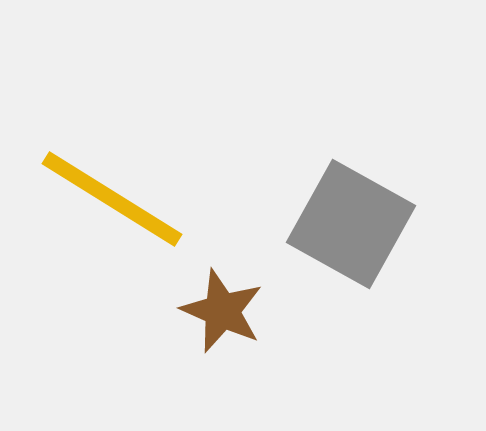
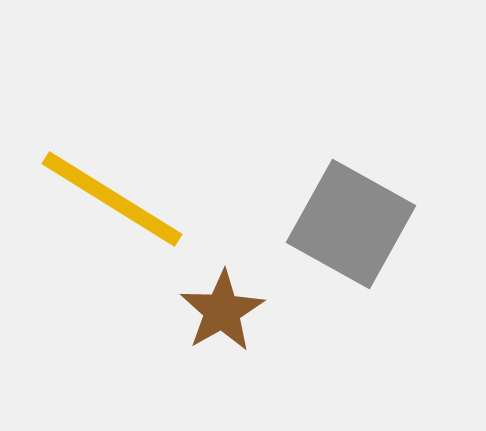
brown star: rotated 18 degrees clockwise
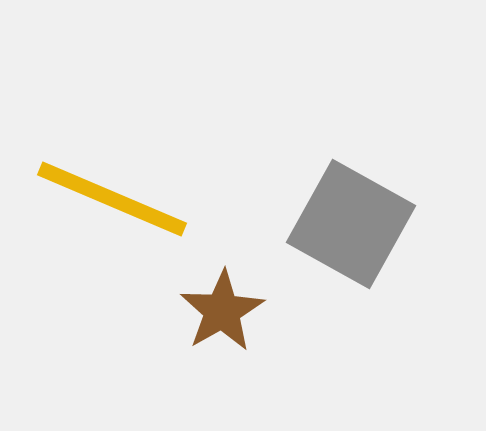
yellow line: rotated 9 degrees counterclockwise
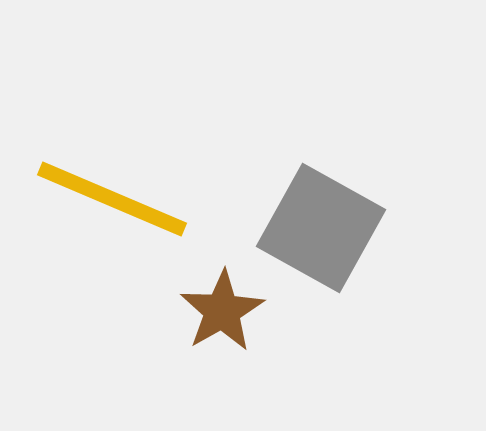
gray square: moved 30 px left, 4 px down
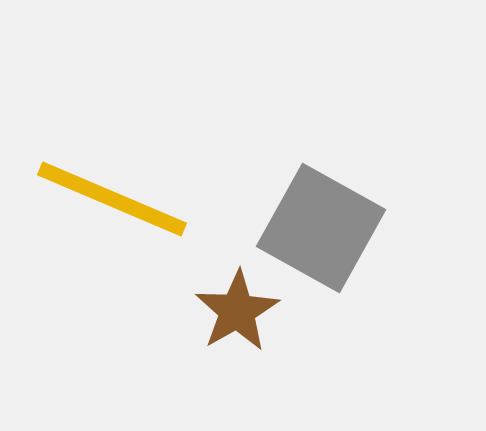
brown star: moved 15 px right
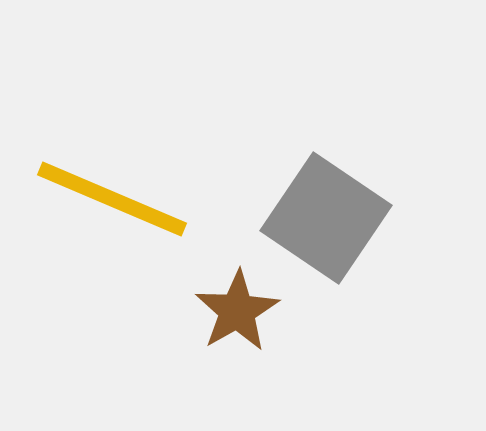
gray square: moved 5 px right, 10 px up; rotated 5 degrees clockwise
